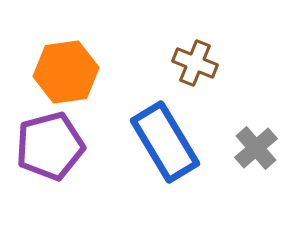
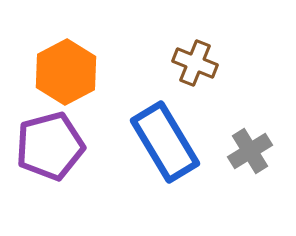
orange hexagon: rotated 20 degrees counterclockwise
gray cross: moved 6 px left, 3 px down; rotated 9 degrees clockwise
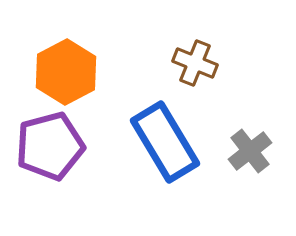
gray cross: rotated 6 degrees counterclockwise
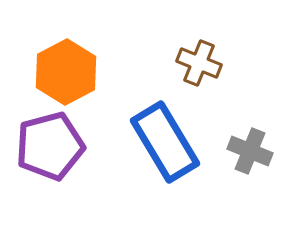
brown cross: moved 4 px right
gray cross: rotated 30 degrees counterclockwise
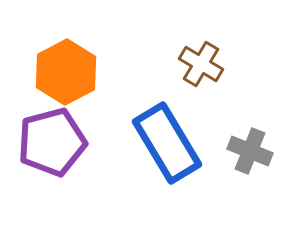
brown cross: moved 2 px right, 1 px down; rotated 9 degrees clockwise
blue rectangle: moved 2 px right, 1 px down
purple pentagon: moved 2 px right, 4 px up
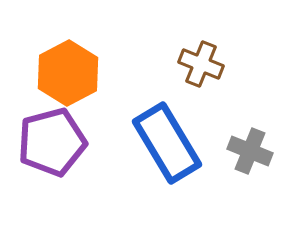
brown cross: rotated 9 degrees counterclockwise
orange hexagon: moved 2 px right, 1 px down
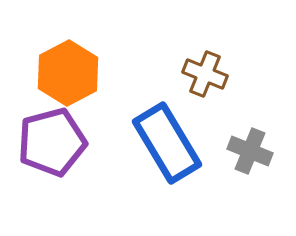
brown cross: moved 4 px right, 10 px down
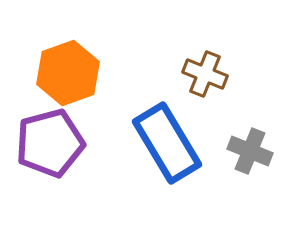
orange hexagon: rotated 8 degrees clockwise
purple pentagon: moved 2 px left, 1 px down
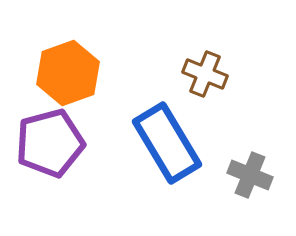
gray cross: moved 24 px down
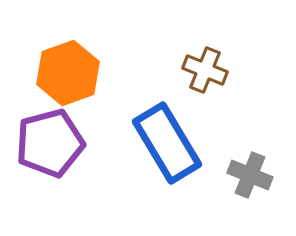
brown cross: moved 4 px up
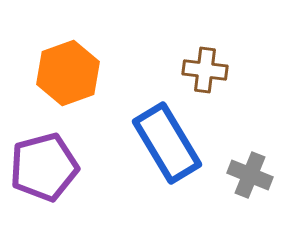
brown cross: rotated 15 degrees counterclockwise
purple pentagon: moved 6 px left, 24 px down
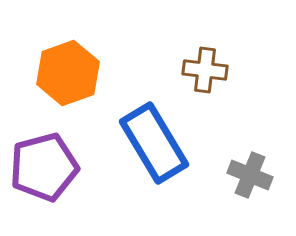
blue rectangle: moved 13 px left
